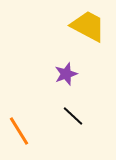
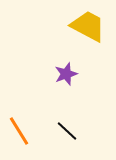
black line: moved 6 px left, 15 px down
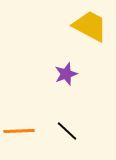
yellow trapezoid: moved 2 px right
orange line: rotated 60 degrees counterclockwise
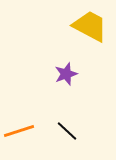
orange line: rotated 16 degrees counterclockwise
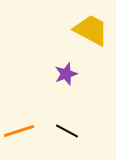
yellow trapezoid: moved 1 px right, 4 px down
black line: rotated 15 degrees counterclockwise
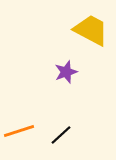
purple star: moved 2 px up
black line: moved 6 px left, 4 px down; rotated 70 degrees counterclockwise
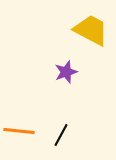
orange line: rotated 24 degrees clockwise
black line: rotated 20 degrees counterclockwise
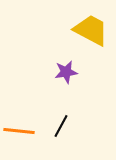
purple star: rotated 10 degrees clockwise
black line: moved 9 px up
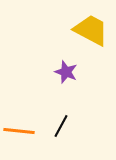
purple star: rotated 30 degrees clockwise
